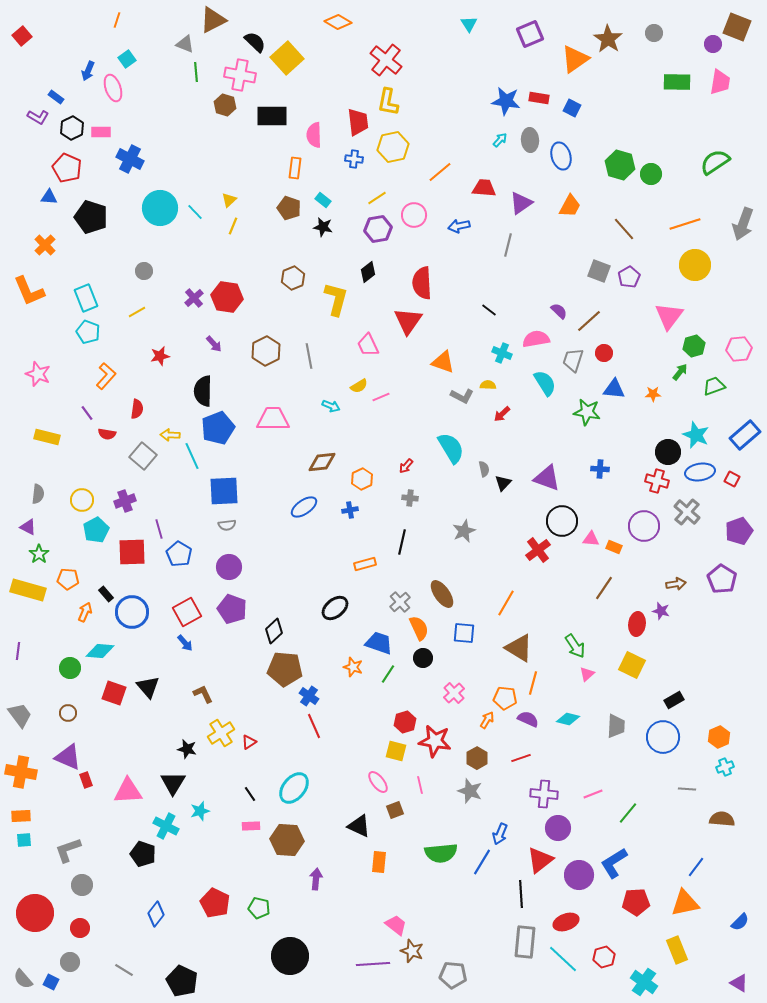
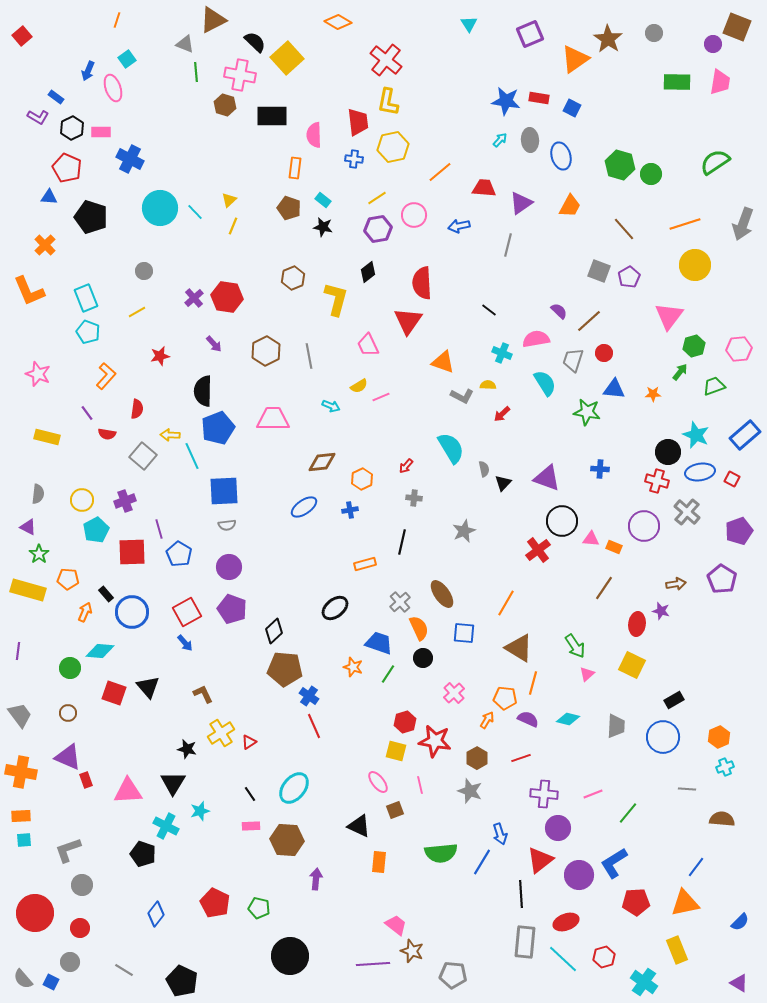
gray cross at (410, 498): moved 4 px right
blue arrow at (500, 834): rotated 40 degrees counterclockwise
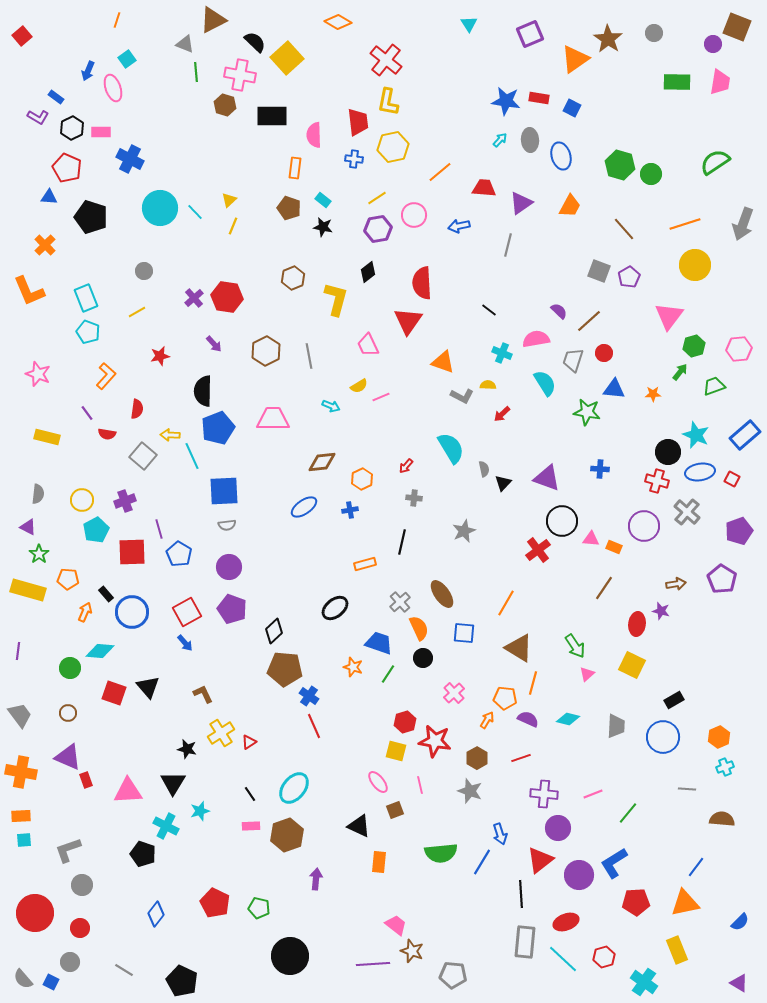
brown hexagon at (287, 840): moved 5 px up; rotated 24 degrees counterclockwise
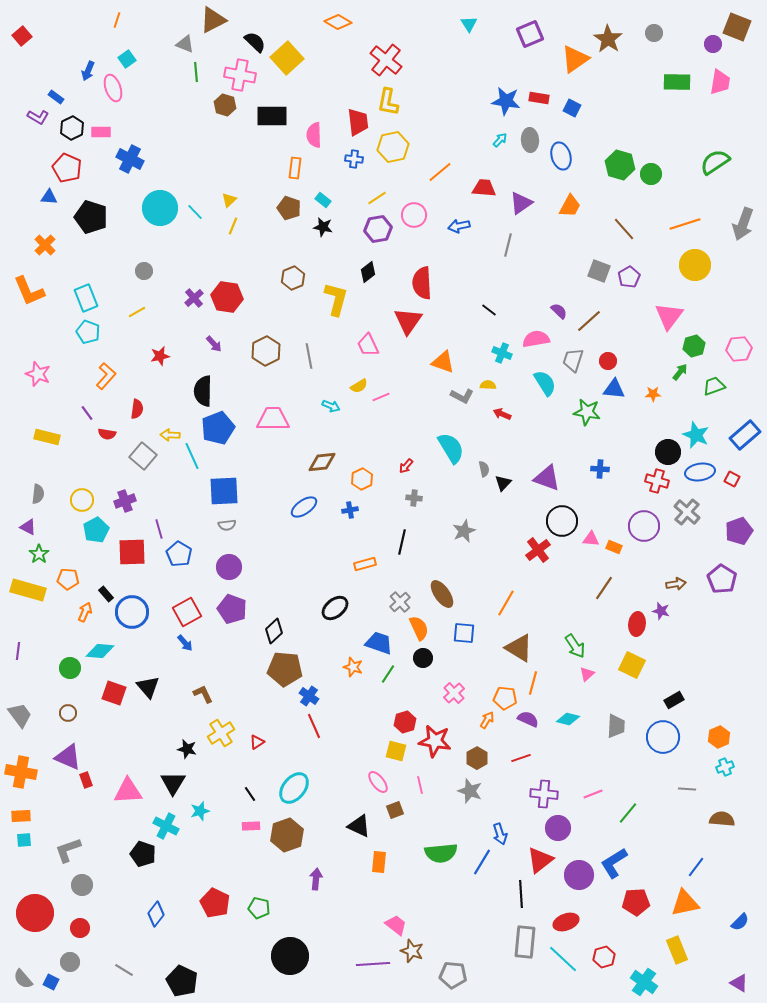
red circle at (604, 353): moved 4 px right, 8 px down
red arrow at (502, 414): rotated 66 degrees clockwise
red triangle at (249, 742): moved 8 px right
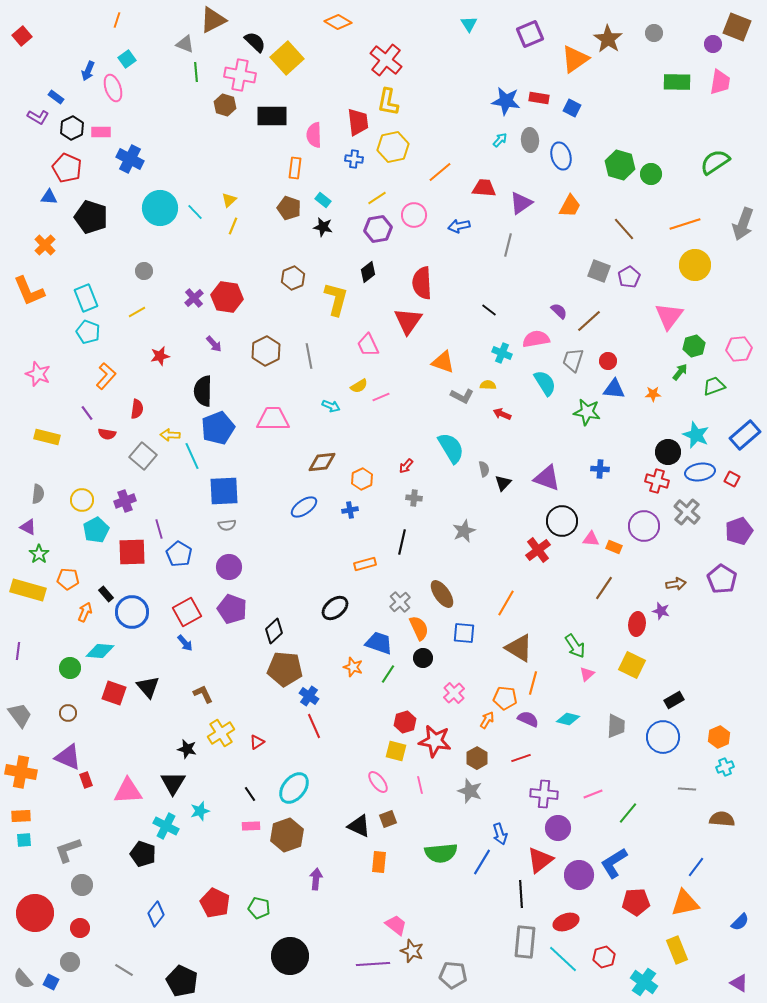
brown square at (395, 810): moved 7 px left, 9 px down
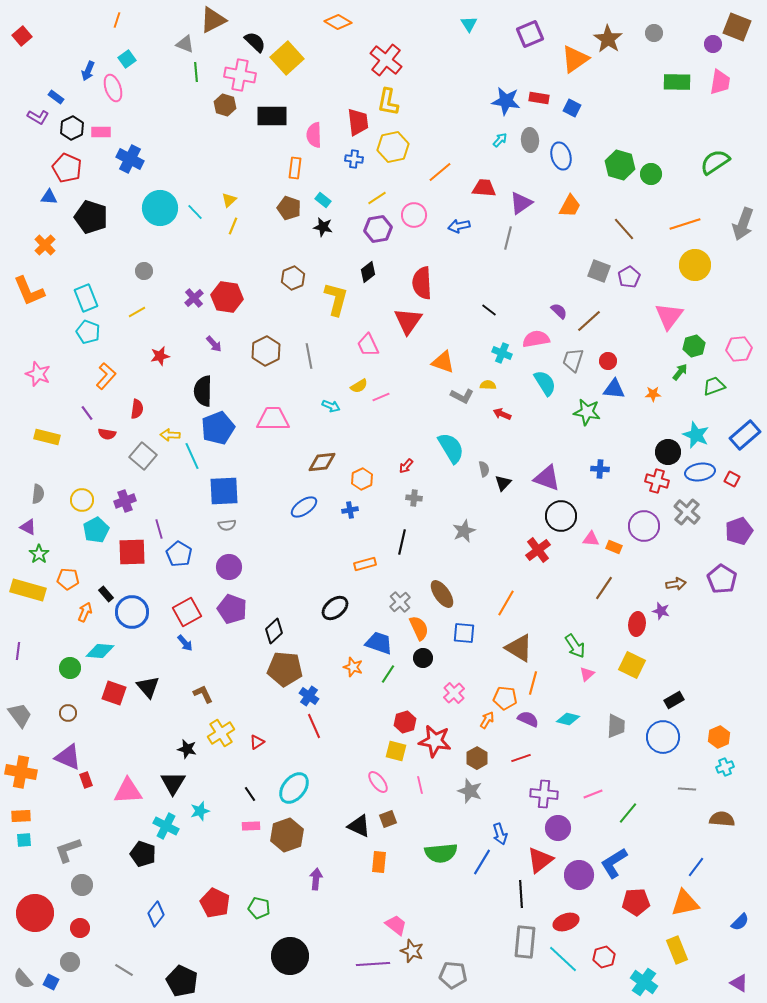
gray line at (508, 245): moved 7 px up
black circle at (562, 521): moved 1 px left, 5 px up
